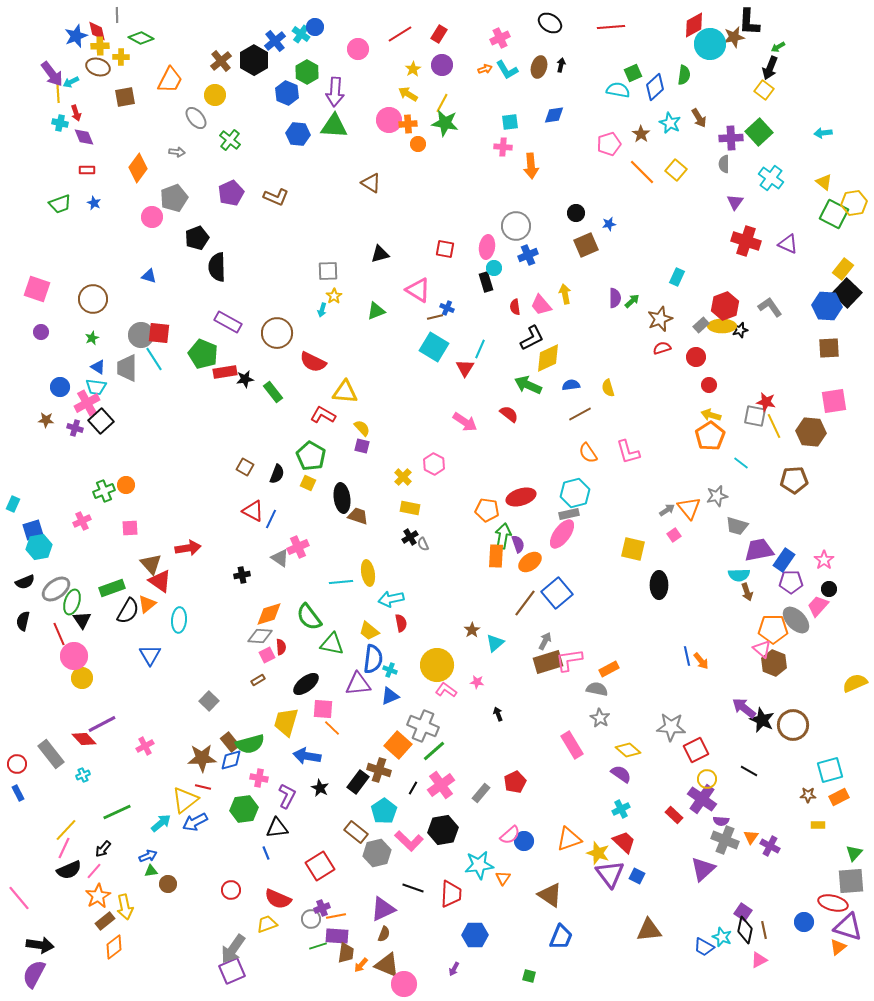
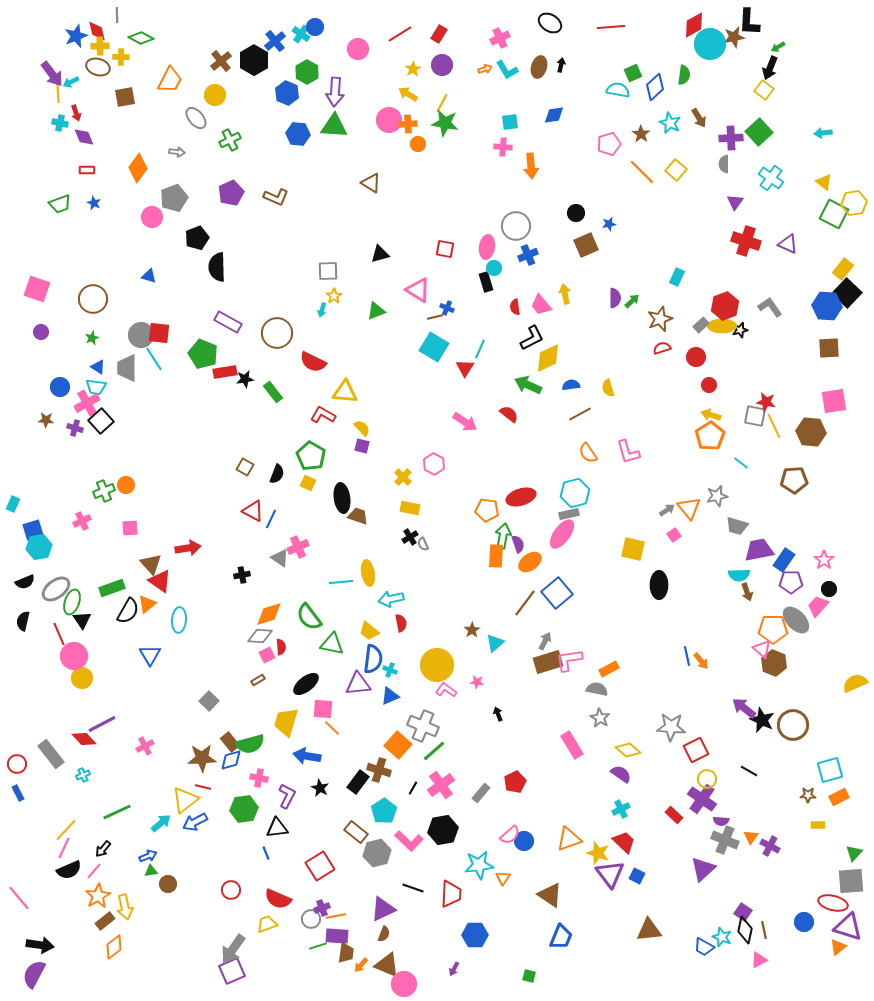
green cross at (230, 140): rotated 25 degrees clockwise
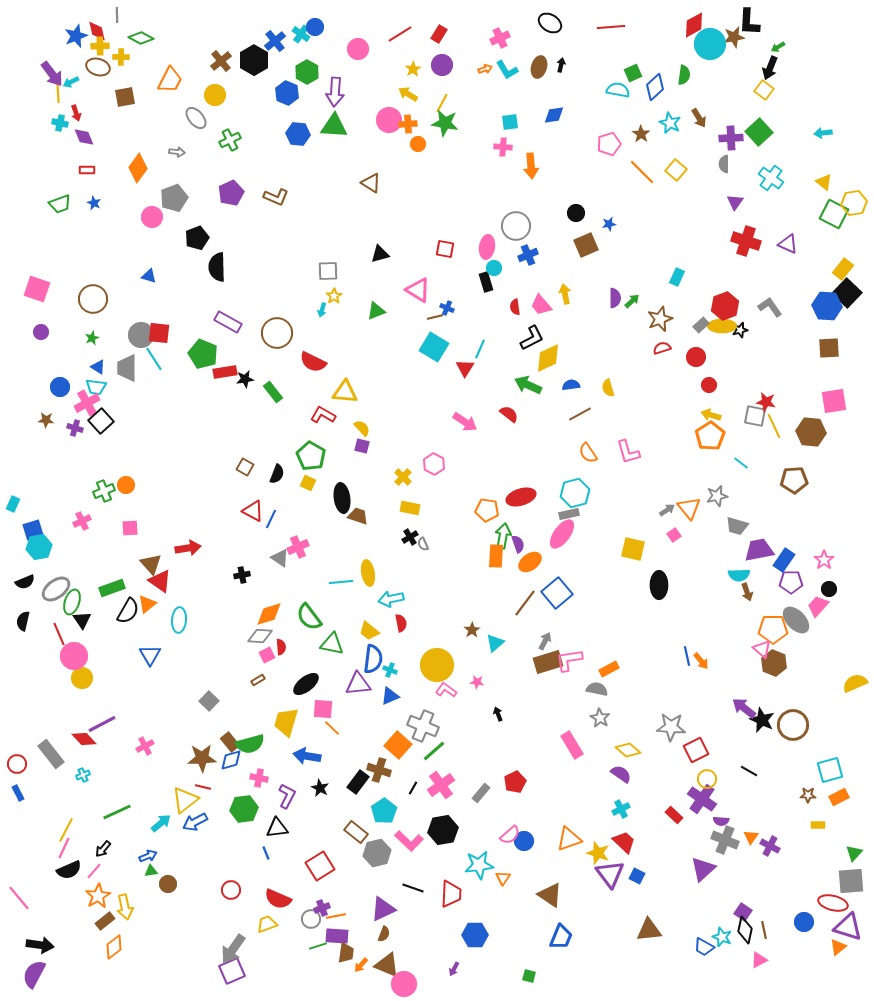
yellow line at (66, 830): rotated 15 degrees counterclockwise
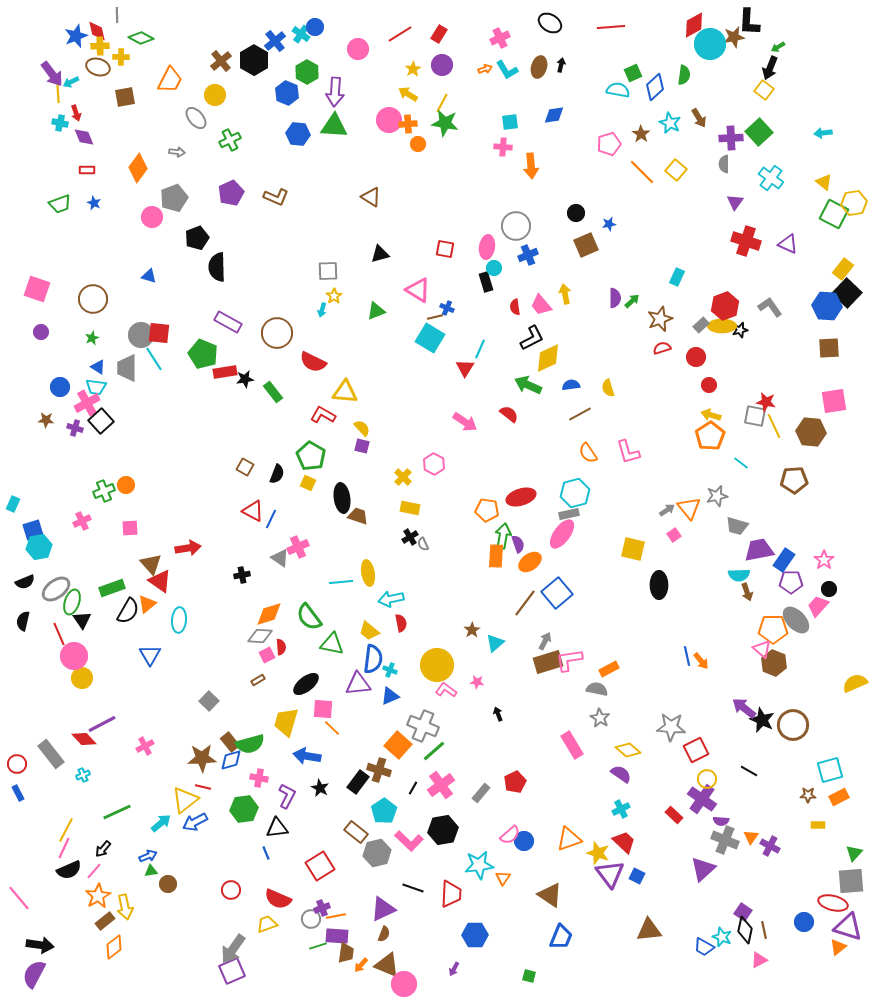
brown triangle at (371, 183): moved 14 px down
cyan square at (434, 347): moved 4 px left, 9 px up
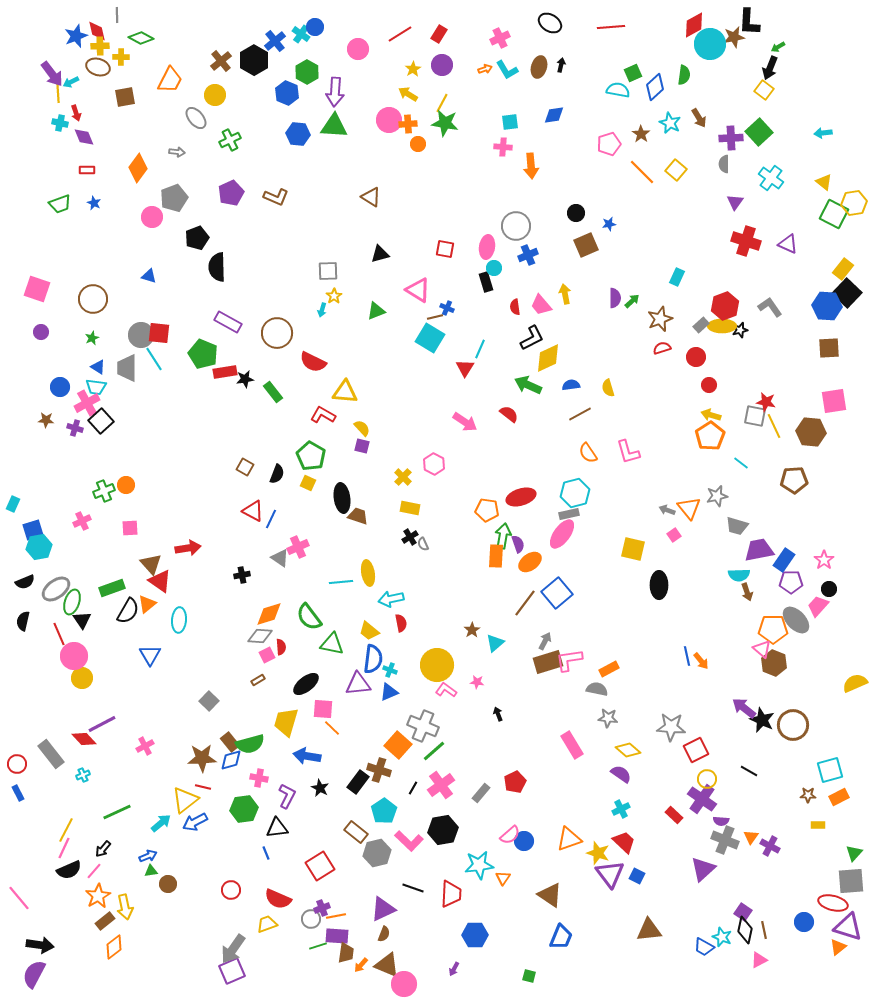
gray arrow at (667, 510): rotated 126 degrees counterclockwise
blue triangle at (390, 696): moved 1 px left, 4 px up
gray star at (600, 718): moved 8 px right; rotated 24 degrees counterclockwise
